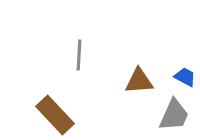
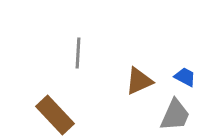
gray line: moved 1 px left, 2 px up
brown triangle: rotated 20 degrees counterclockwise
gray trapezoid: moved 1 px right
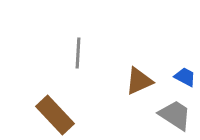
gray trapezoid: rotated 81 degrees counterclockwise
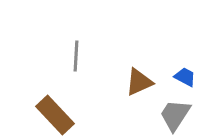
gray line: moved 2 px left, 3 px down
brown triangle: moved 1 px down
gray trapezoid: rotated 90 degrees counterclockwise
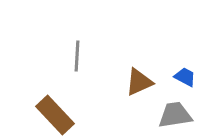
gray line: moved 1 px right
gray trapezoid: rotated 48 degrees clockwise
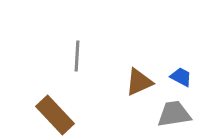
blue trapezoid: moved 4 px left
gray trapezoid: moved 1 px left, 1 px up
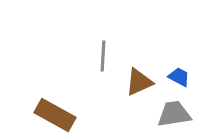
gray line: moved 26 px right
blue trapezoid: moved 2 px left
brown rectangle: rotated 18 degrees counterclockwise
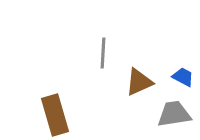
gray line: moved 3 px up
blue trapezoid: moved 4 px right
brown rectangle: rotated 45 degrees clockwise
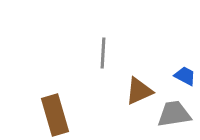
blue trapezoid: moved 2 px right, 1 px up
brown triangle: moved 9 px down
